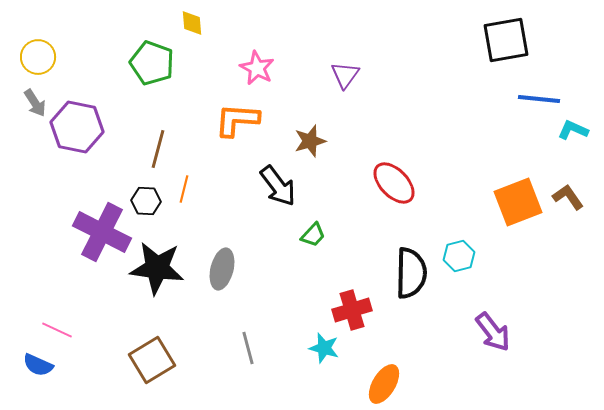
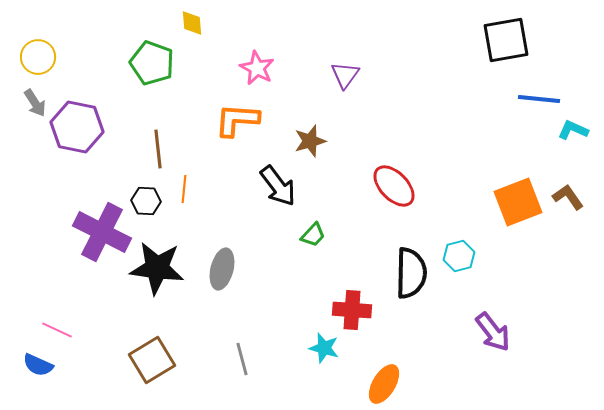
brown line: rotated 21 degrees counterclockwise
red ellipse: moved 3 px down
orange line: rotated 8 degrees counterclockwise
red cross: rotated 21 degrees clockwise
gray line: moved 6 px left, 11 px down
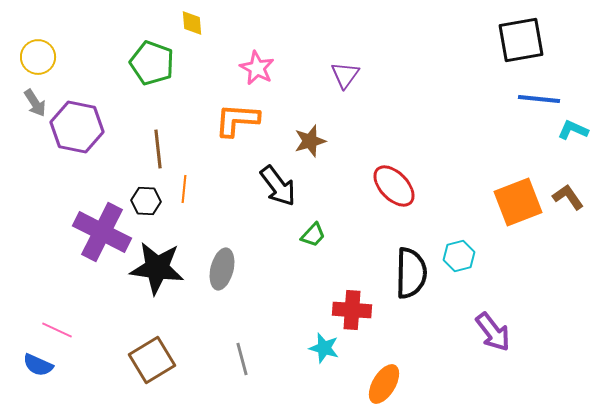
black square: moved 15 px right
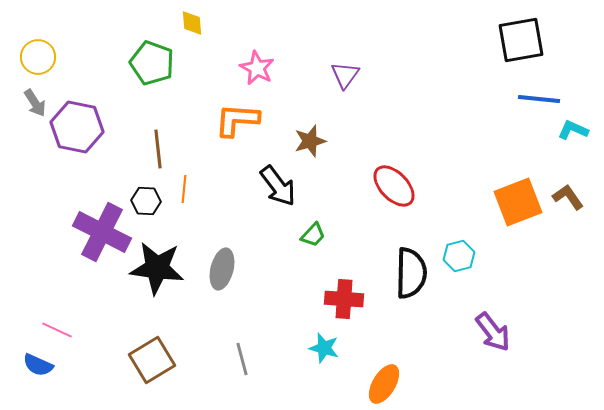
red cross: moved 8 px left, 11 px up
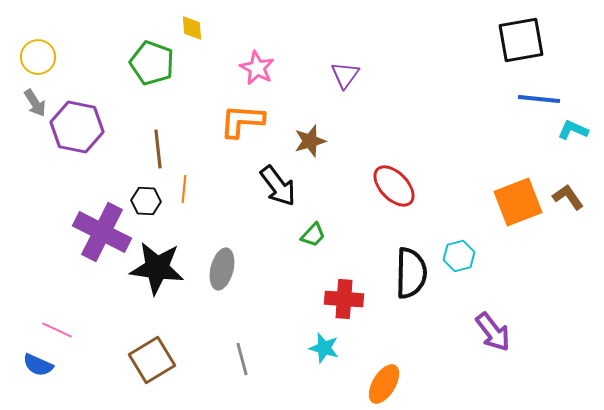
yellow diamond: moved 5 px down
orange L-shape: moved 5 px right, 1 px down
